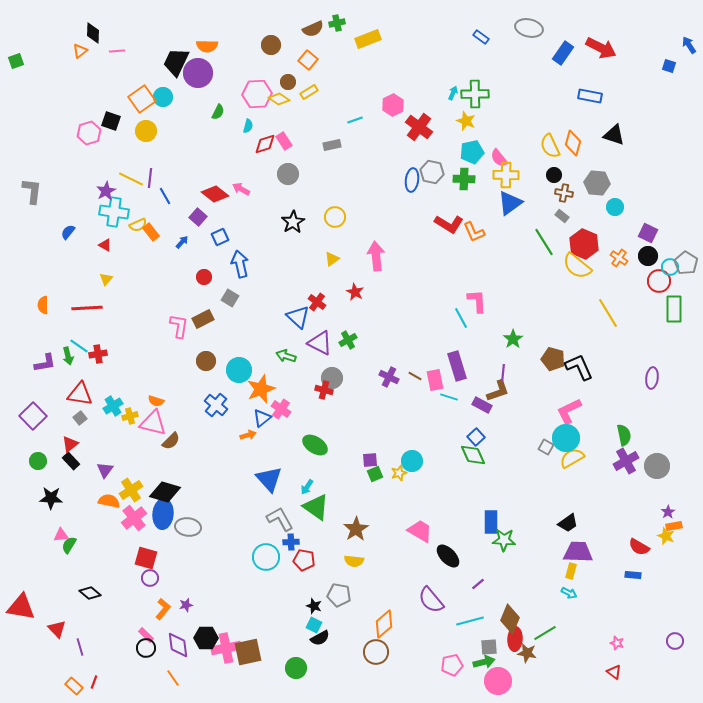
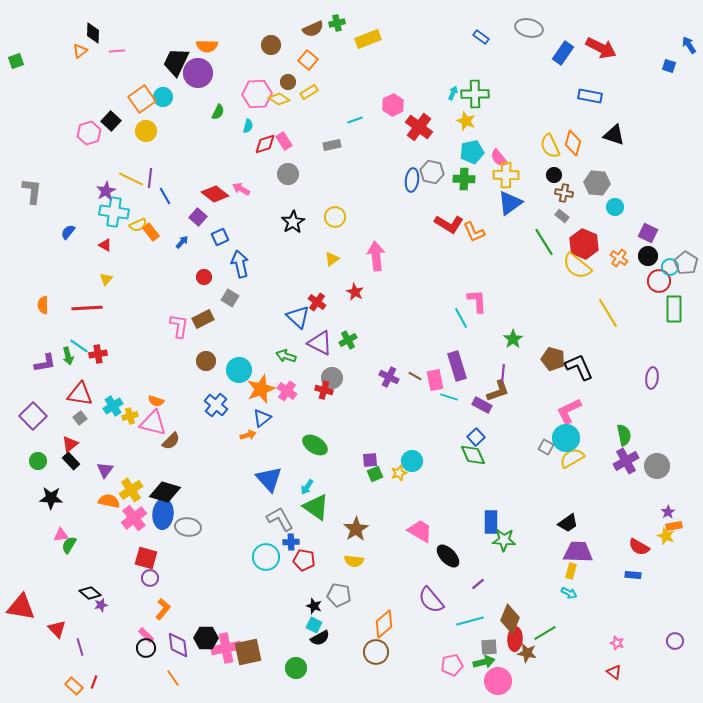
black square at (111, 121): rotated 24 degrees clockwise
pink cross at (281, 409): moved 6 px right, 18 px up
purple star at (186, 605): moved 85 px left
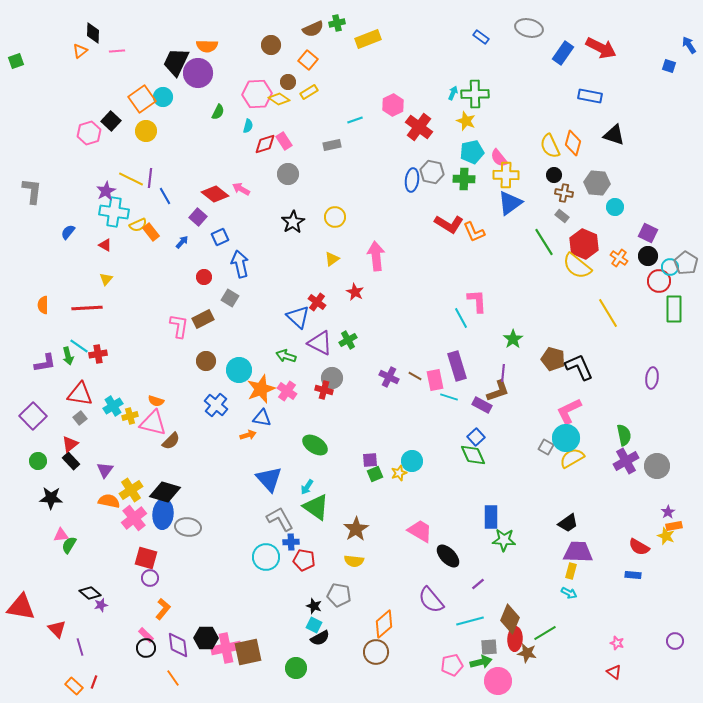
blue triangle at (262, 418): rotated 48 degrees clockwise
blue rectangle at (491, 522): moved 5 px up
green arrow at (484, 662): moved 3 px left
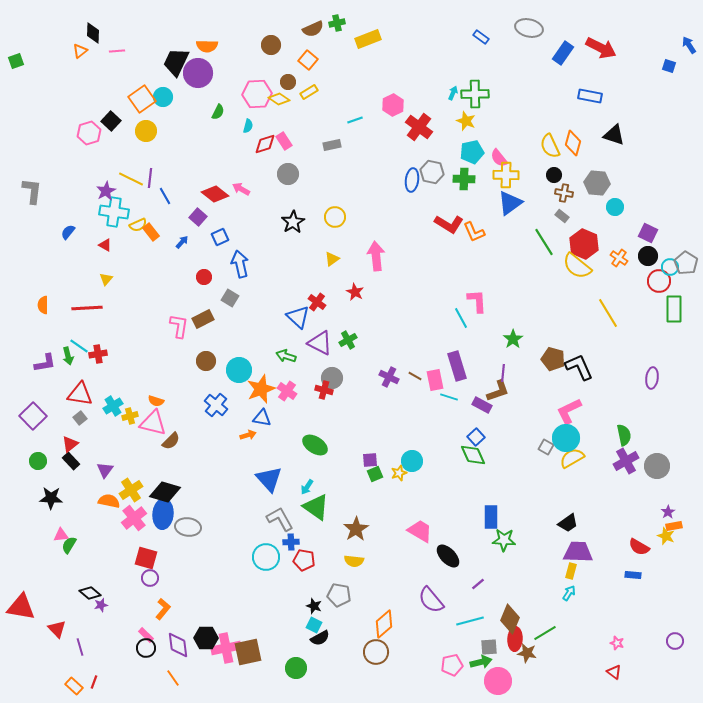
cyan arrow at (569, 593): rotated 84 degrees counterclockwise
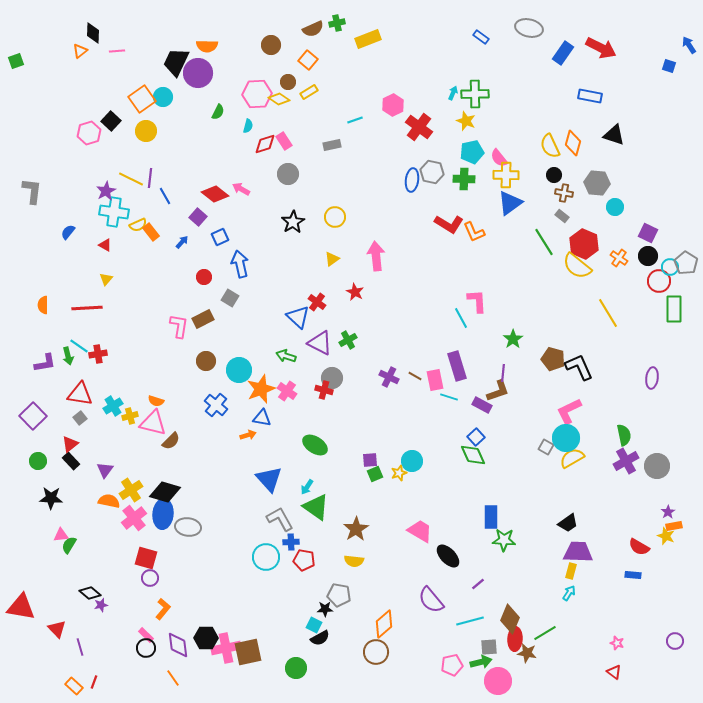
black star at (314, 606): moved 11 px right, 3 px down; rotated 21 degrees counterclockwise
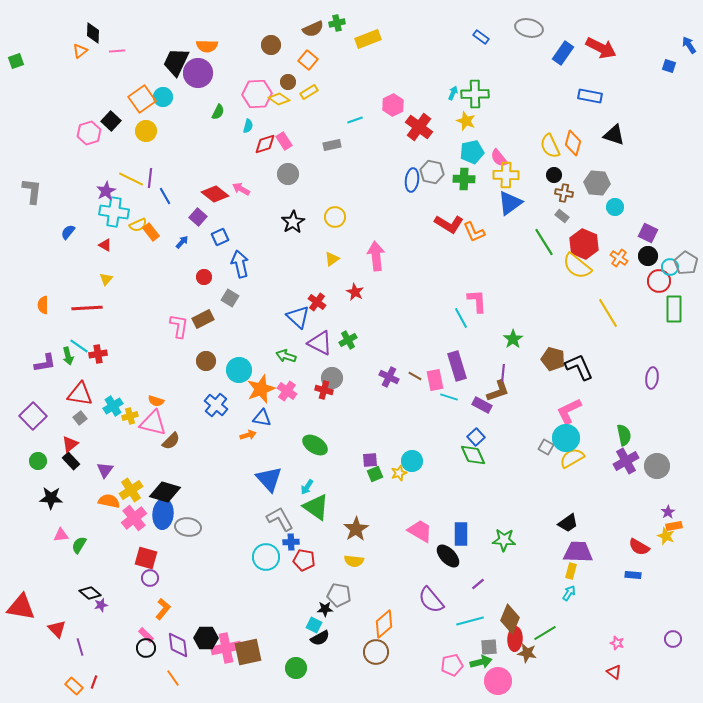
blue rectangle at (491, 517): moved 30 px left, 17 px down
green semicircle at (69, 545): moved 10 px right
purple circle at (675, 641): moved 2 px left, 2 px up
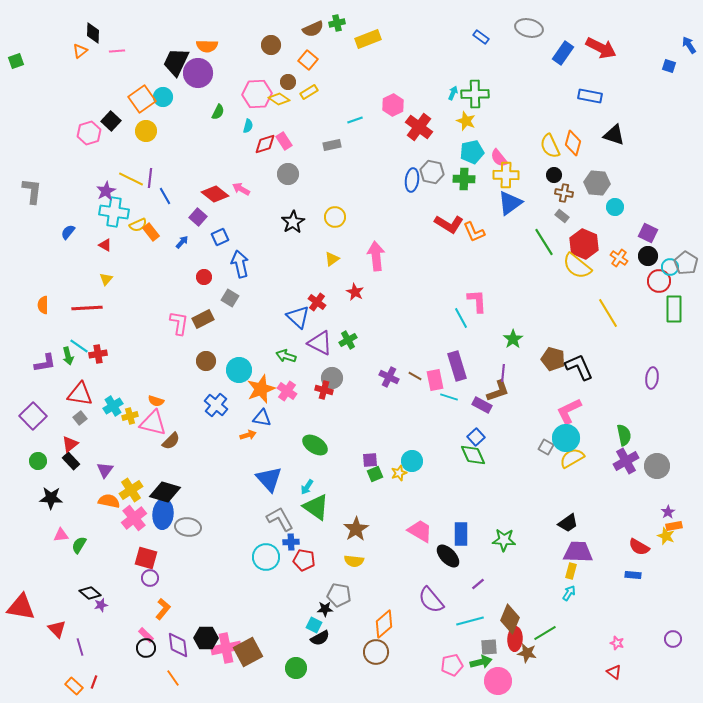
pink L-shape at (179, 326): moved 3 px up
brown square at (248, 652): rotated 16 degrees counterclockwise
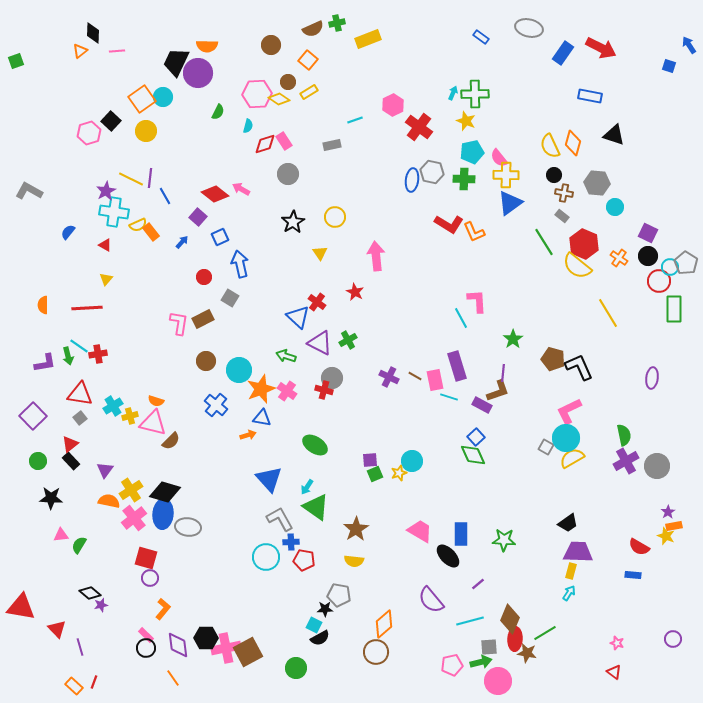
gray L-shape at (32, 191): moved 3 px left; rotated 68 degrees counterclockwise
yellow triangle at (332, 259): moved 12 px left, 6 px up; rotated 28 degrees counterclockwise
